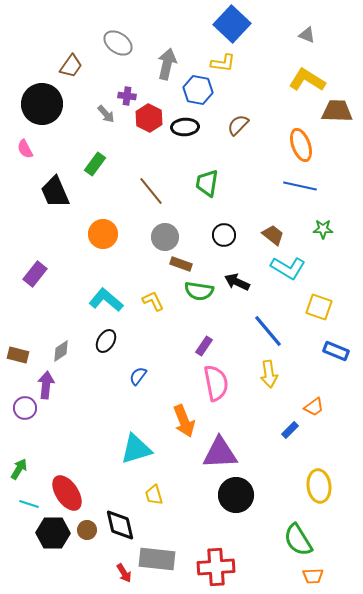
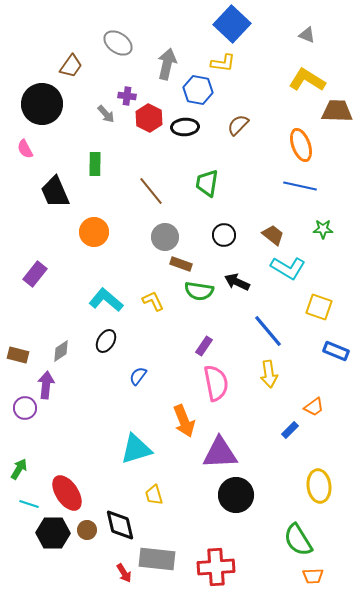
green rectangle at (95, 164): rotated 35 degrees counterclockwise
orange circle at (103, 234): moved 9 px left, 2 px up
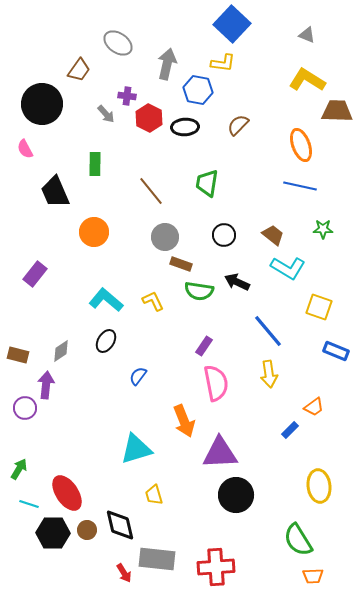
brown trapezoid at (71, 66): moved 8 px right, 4 px down
